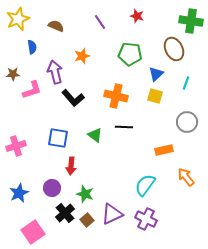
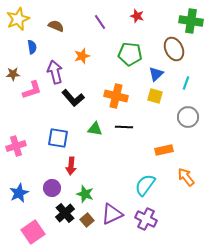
gray circle: moved 1 px right, 5 px up
green triangle: moved 6 px up; rotated 28 degrees counterclockwise
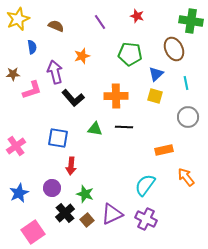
cyan line: rotated 32 degrees counterclockwise
orange cross: rotated 15 degrees counterclockwise
pink cross: rotated 18 degrees counterclockwise
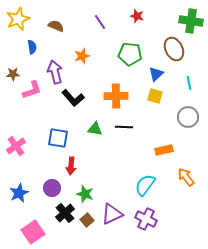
cyan line: moved 3 px right
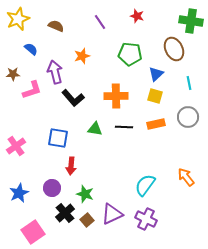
blue semicircle: moved 1 px left, 2 px down; rotated 40 degrees counterclockwise
orange rectangle: moved 8 px left, 26 px up
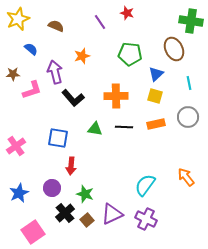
red star: moved 10 px left, 3 px up
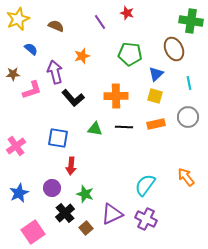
brown square: moved 1 px left, 8 px down
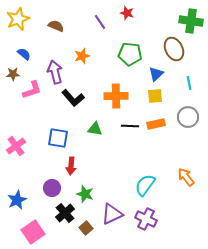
blue semicircle: moved 7 px left, 5 px down
yellow square: rotated 21 degrees counterclockwise
black line: moved 6 px right, 1 px up
blue star: moved 2 px left, 7 px down
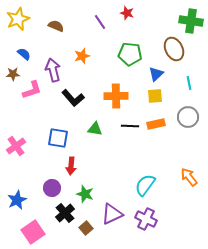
purple arrow: moved 2 px left, 2 px up
orange arrow: moved 3 px right
